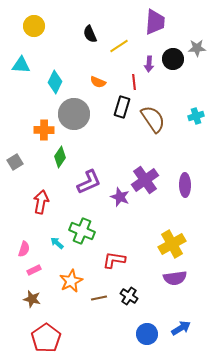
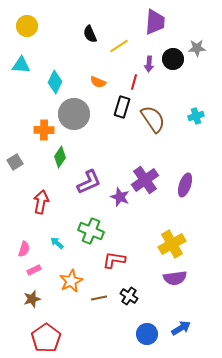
yellow circle: moved 7 px left
red line: rotated 21 degrees clockwise
purple ellipse: rotated 20 degrees clockwise
green cross: moved 9 px right
brown star: rotated 30 degrees counterclockwise
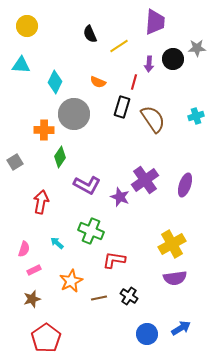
purple L-shape: moved 2 px left, 3 px down; rotated 52 degrees clockwise
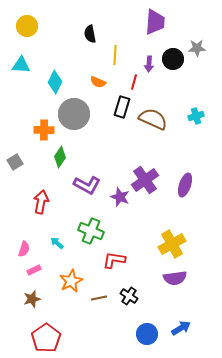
black semicircle: rotated 12 degrees clockwise
yellow line: moved 4 px left, 9 px down; rotated 54 degrees counterclockwise
brown semicircle: rotated 32 degrees counterclockwise
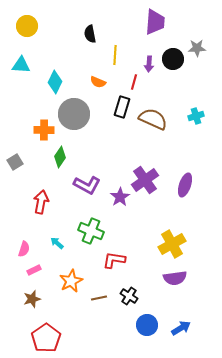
purple star: rotated 18 degrees clockwise
blue circle: moved 9 px up
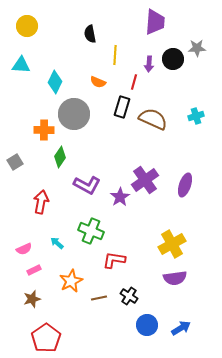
pink semicircle: rotated 49 degrees clockwise
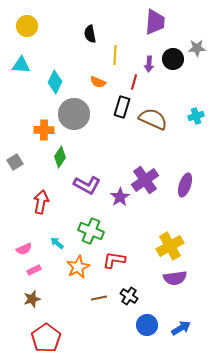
yellow cross: moved 2 px left, 2 px down
orange star: moved 7 px right, 14 px up
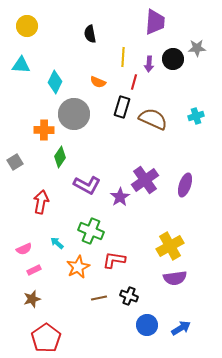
yellow line: moved 8 px right, 2 px down
black cross: rotated 12 degrees counterclockwise
